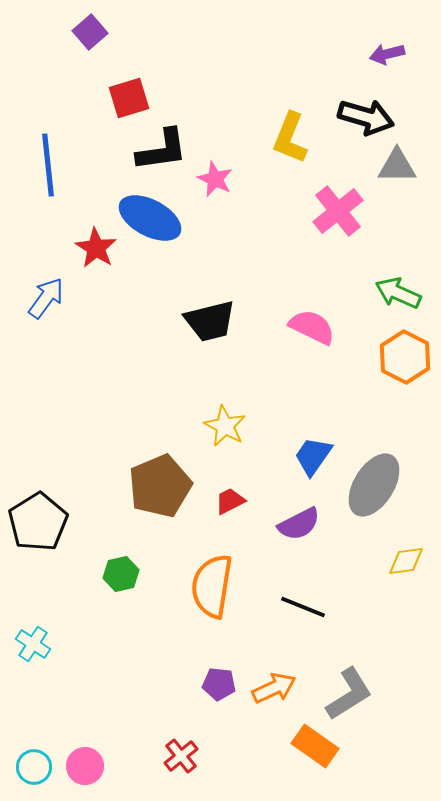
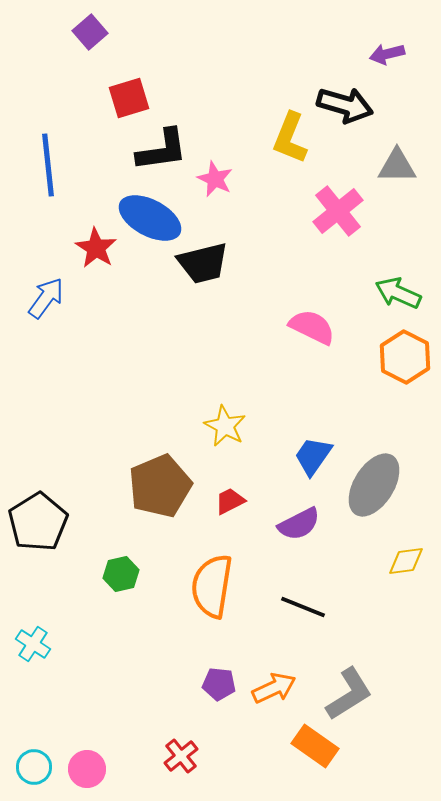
black arrow: moved 21 px left, 12 px up
black trapezoid: moved 7 px left, 58 px up
pink circle: moved 2 px right, 3 px down
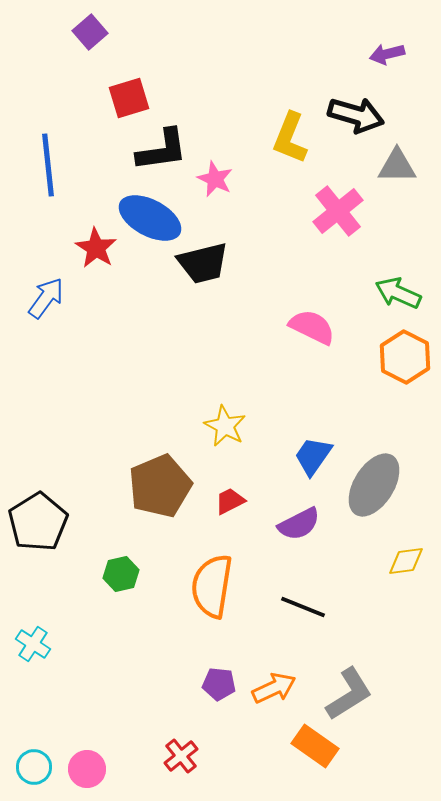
black arrow: moved 11 px right, 10 px down
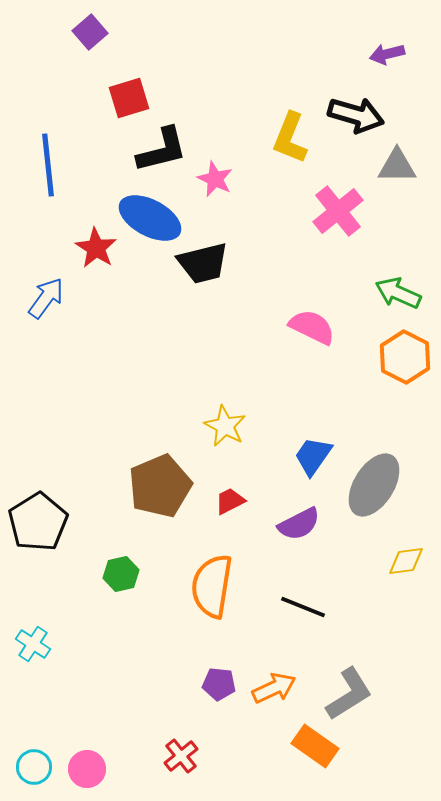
black L-shape: rotated 6 degrees counterclockwise
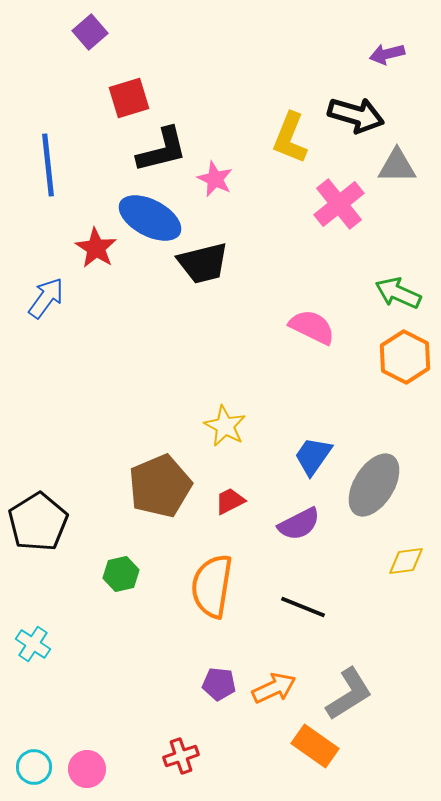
pink cross: moved 1 px right, 7 px up
red cross: rotated 20 degrees clockwise
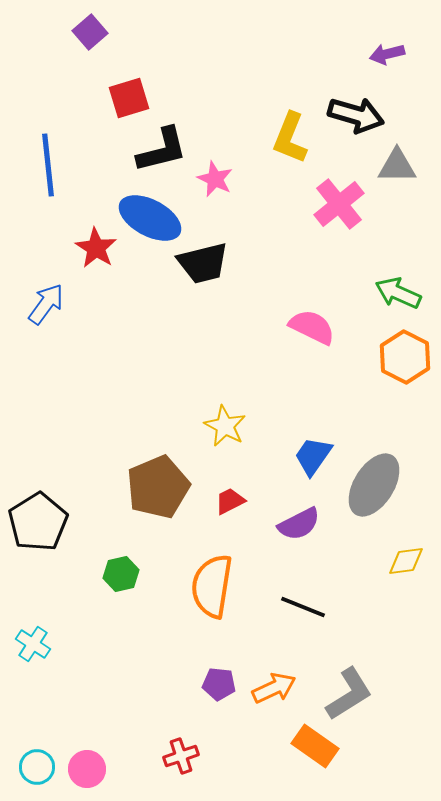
blue arrow: moved 6 px down
brown pentagon: moved 2 px left, 1 px down
cyan circle: moved 3 px right
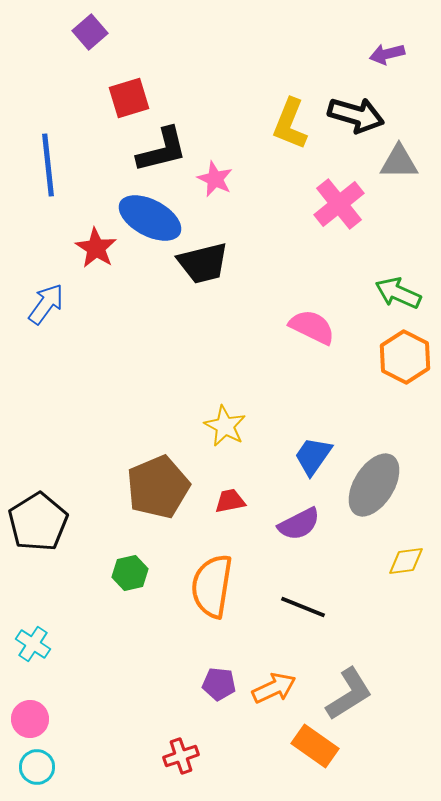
yellow L-shape: moved 14 px up
gray triangle: moved 2 px right, 4 px up
red trapezoid: rotated 16 degrees clockwise
green hexagon: moved 9 px right, 1 px up
pink circle: moved 57 px left, 50 px up
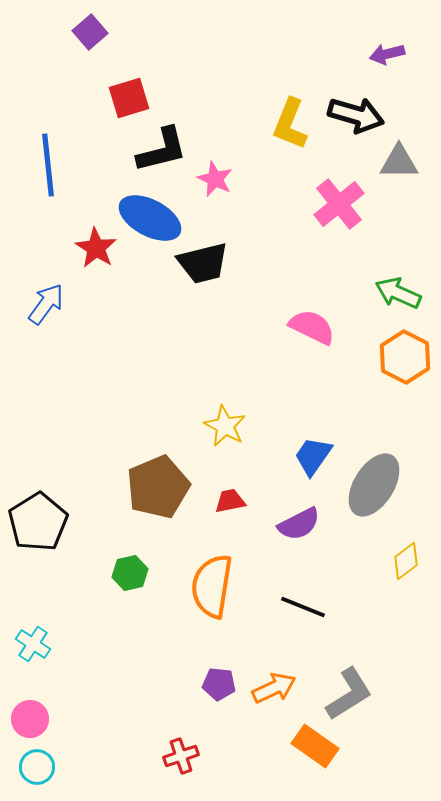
yellow diamond: rotated 30 degrees counterclockwise
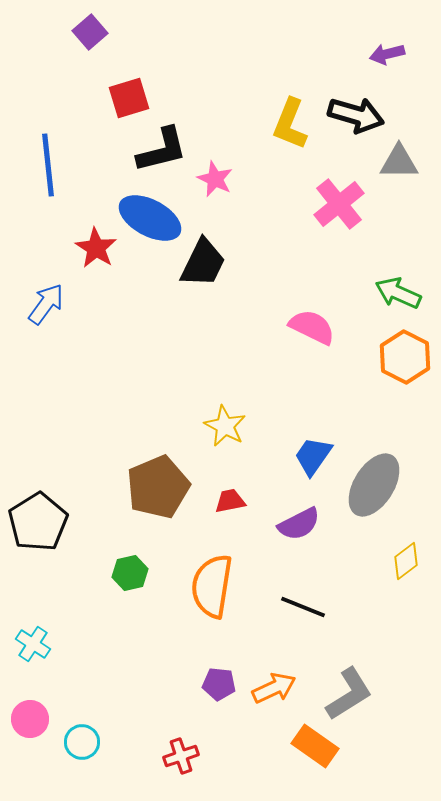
black trapezoid: rotated 50 degrees counterclockwise
cyan circle: moved 45 px right, 25 px up
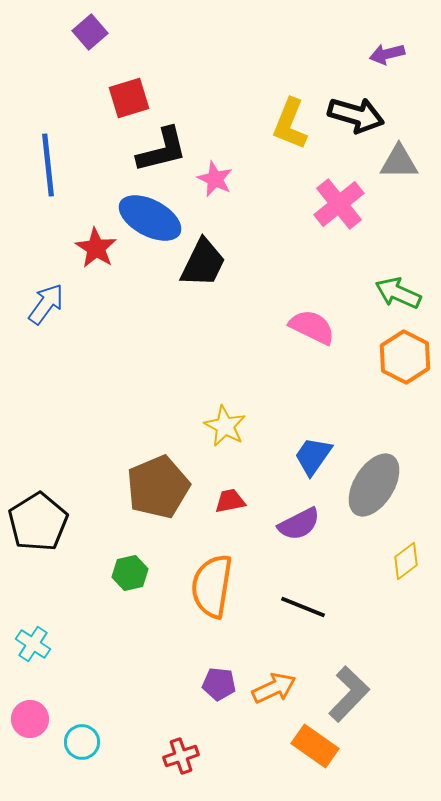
gray L-shape: rotated 14 degrees counterclockwise
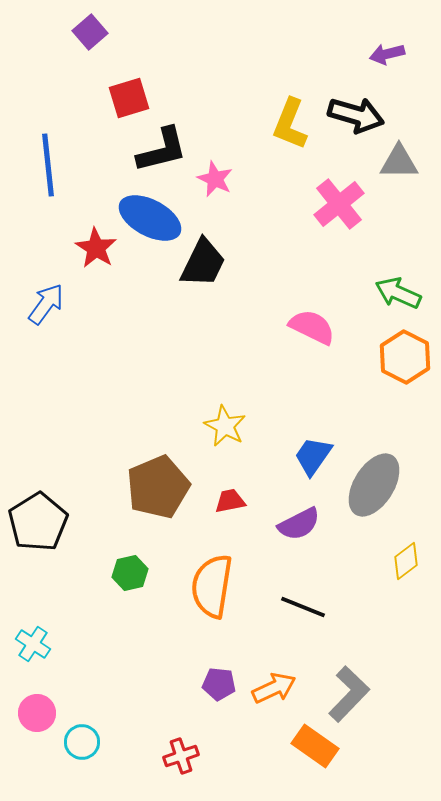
pink circle: moved 7 px right, 6 px up
